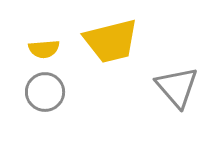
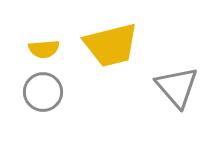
yellow trapezoid: moved 4 px down
gray circle: moved 2 px left
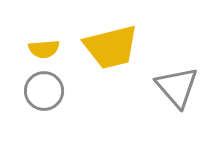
yellow trapezoid: moved 2 px down
gray circle: moved 1 px right, 1 px up
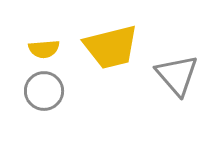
gray triangle: moved 12 px up
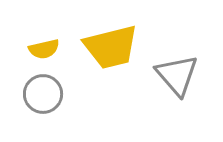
yellow semicircle: rotated 8 degrees counterclockwise
gray circle: moved 1 px left, 3 px down
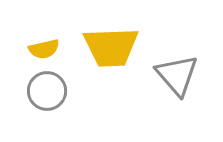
yellow trapezoid: rotated 12 degrees clockwise
gray circle: moved 4 px right, 3 px up
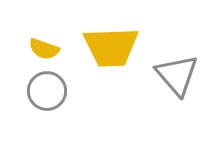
yellow semicircle: rotated 32 degrees clockwise
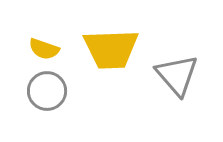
yellow trapezoid: moved 2 px down
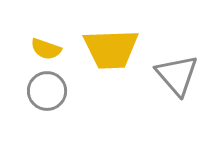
yellow semicircle: moved 2 px right
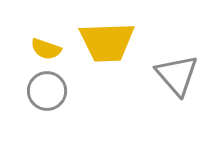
yellow trapezoid: moved 4 px left, 7 px up
